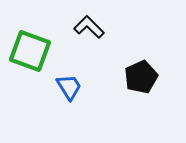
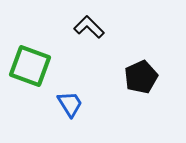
green square: moved 15 px down
blue trapezoid: moved 1 px right, 17 px down
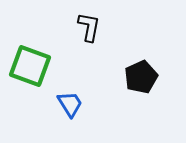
black L-shape: rotated 56 degrees clockwise
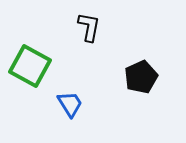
green square: rotated 9 degrees clockwise
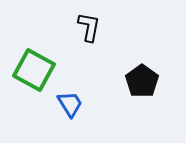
green square: moved 4 px right, 4 px down
black pentagon: moved 1 px right, 4 px down; rotated 12 degrees counterclockwise
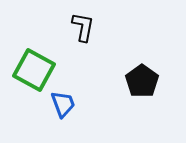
black L-shape: moved 6 px left
blue trapezoid: moved 7 px left; rotated 12 degrees clockwise
